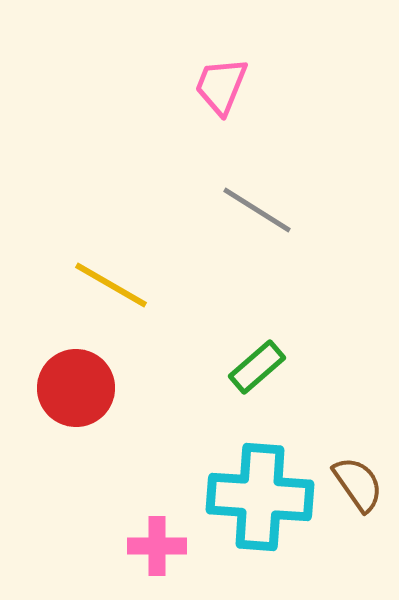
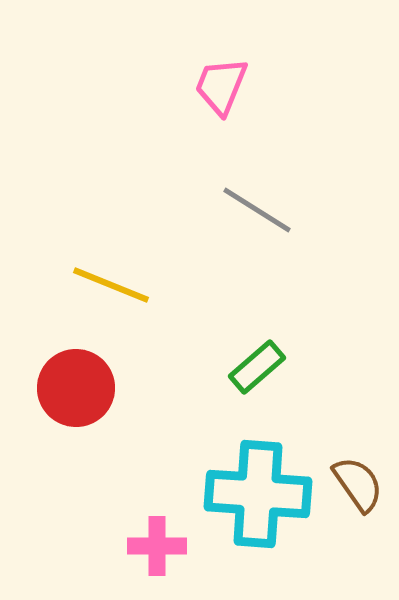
yellow line: rotated 8 degrees counterclockwise
cyan cross: moved 2 px left, 3 px up
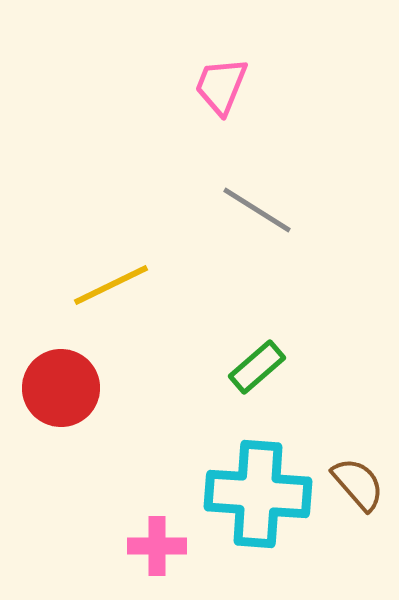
yellow line: rotated 48 degrees counterclockwise
red circle: moved 15 px left
brown semicircle: rotated 6 degrees counterclockwise
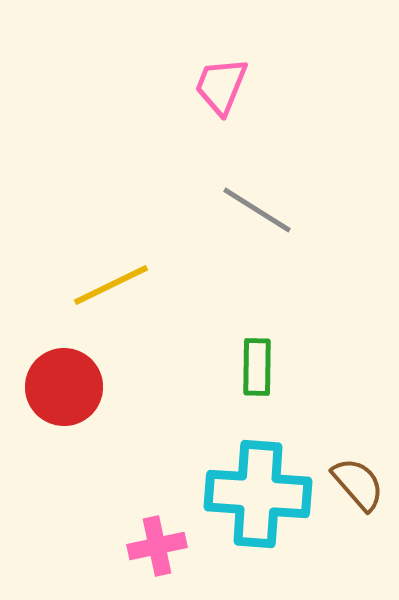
green rectangle: rotated 48 degrees counterclockwise
red circle: moved 3 px right, 1 px up
pink cross: rotated 12 degrees counterclockwise
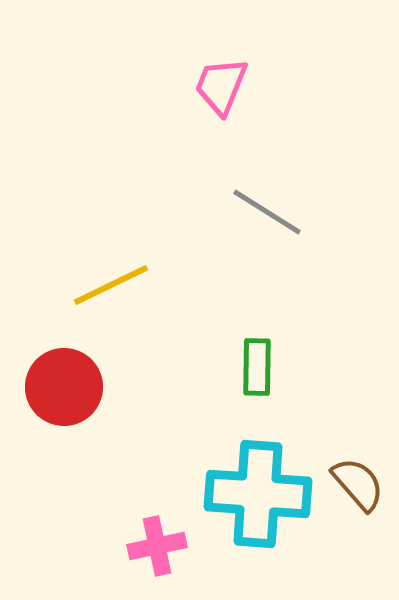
gray line: moved 10 px right, 2 px down
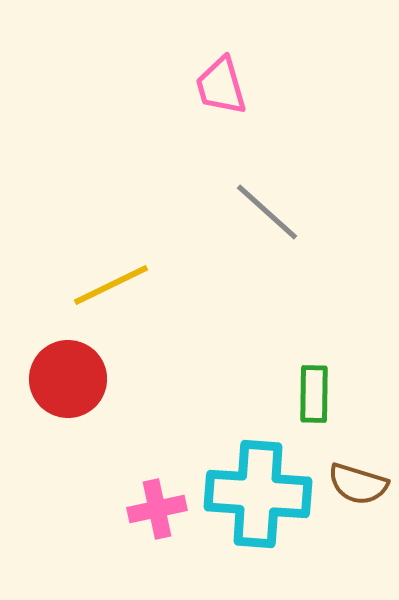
pink trapezoid: rotated 38 degrees counterclockwise
gray line: rotated 10 degrees clockwise
green rectangle: moved 57 px right, 27 px down
red circle: moved 4 px right, 8 px up
brown semicircle: rotated 148 degrees clockwise
pink cross: moved 37 px up
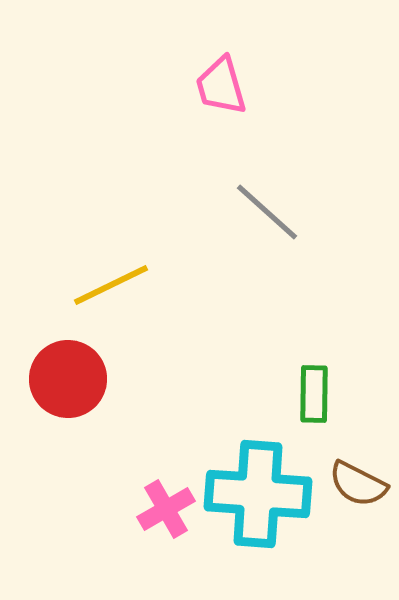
brown semicircle: rotated 10 degrees clockwise
pink cross: moved 9 px right; rotated 18 degrees counterclockwise
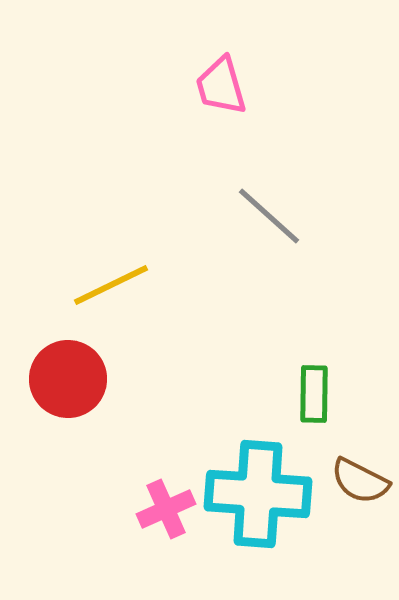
gray line: moved 2 px right, 4 px down
brown semicircle: moved 2 px right, 3 px up
pink cross: rotated 6 degrees clockwise
